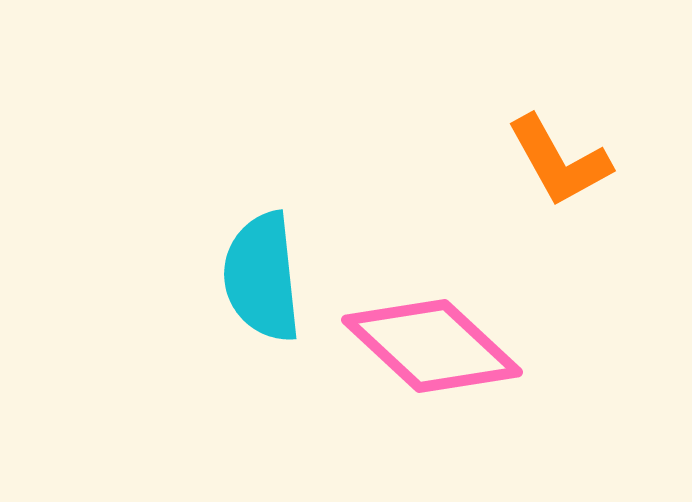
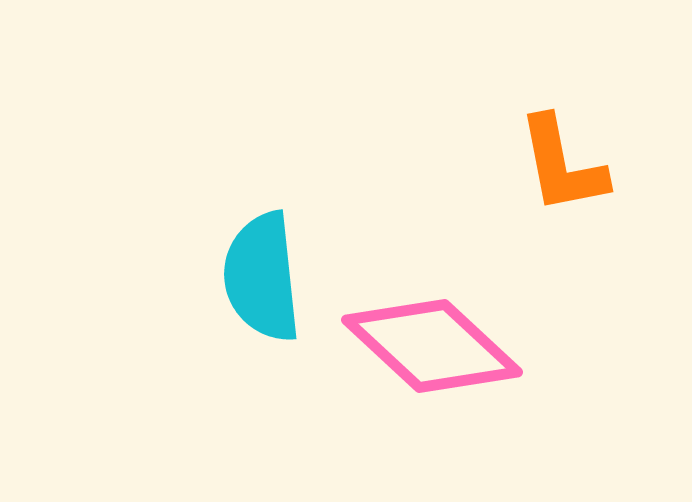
orange L-shape: moved 3 px right, 4 px down; rotated 18 degrees clockwise
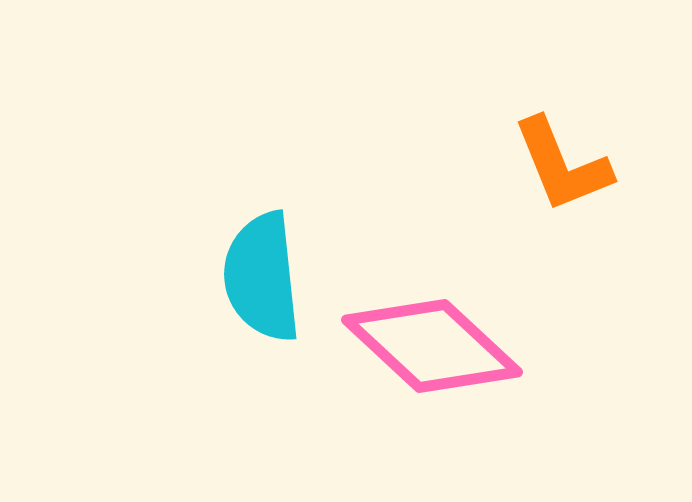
orange L-shape: rotated 11 degrees counterclockwise
